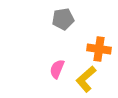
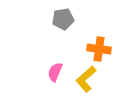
pink semicircle: moved 2 px left, 3 px down
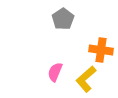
gray pentagon: rotated 25 degrees counterclockwise
orange cross: moved 2 px right, 1 px down
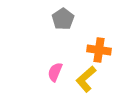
orange cross: moved 2 px left
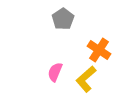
orange cross: rotated 25 degrees clockwise
